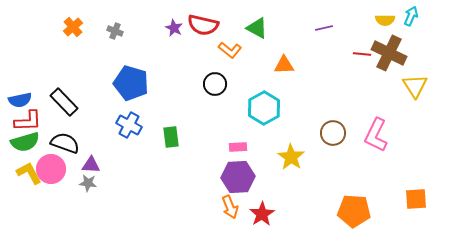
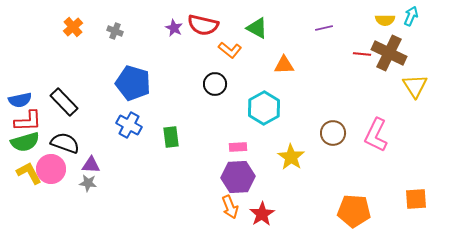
blue pentagon: moved 2 px right
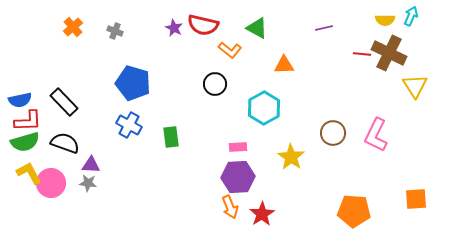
pink circle: moved 14 px down
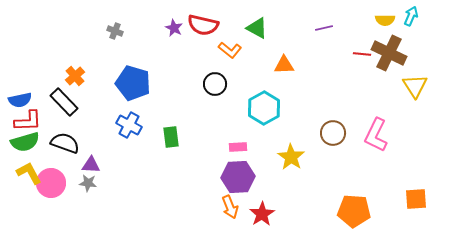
orange cross: moved 2 px right, 49 px down
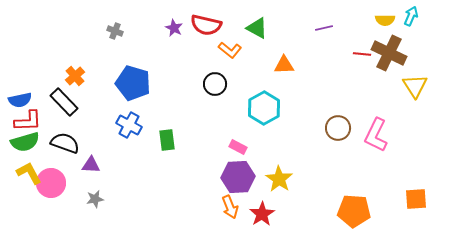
red semicircle: moved 3 px right
brown circle: moved 5 px right, 5 px up
green rectangle: moved 4 px left, 3 px down
pink rectangle: rotated 30 degrees clockwise
yellow star: moved 12 px left, 22 px down
gray star: moved 7 px right, 16 px down; rotated 18 degrees counterclockwise
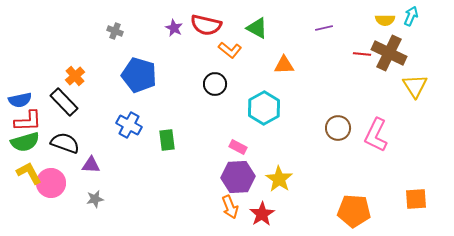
blue pentagon: moved 6 px right, 8 px up
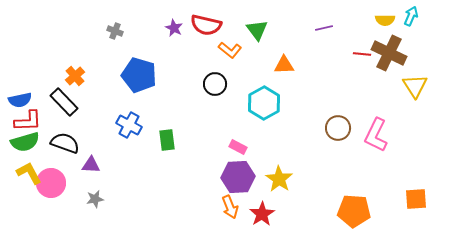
green triangle: moved 2 px down; rotated 25 degrees clockwise
cyan hexagon: moved 5 px up
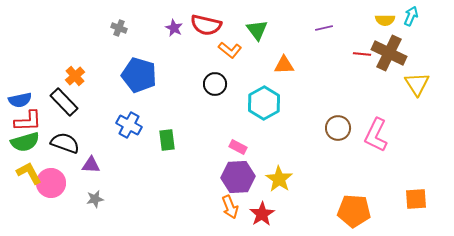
gray cross: moved 4 px right, 3 px up
yellow triangle: moved 2 px right, 2 px up
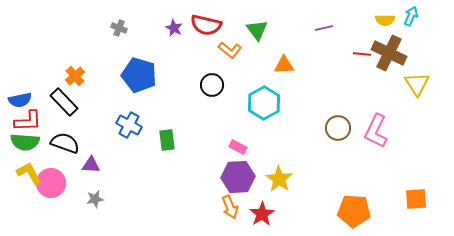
black circle: moved 3 px left, 1 px down
pink L-shape: moved 4 px up
green semicircle: rotated 20 degrees clockwise
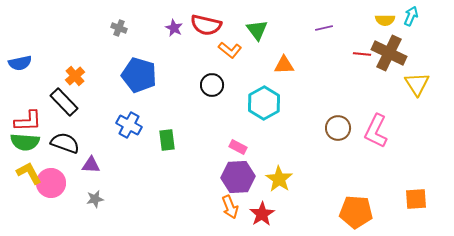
blue semicircle: moved 37 px up
orange pentagon: moved 2 px right, 1 px down
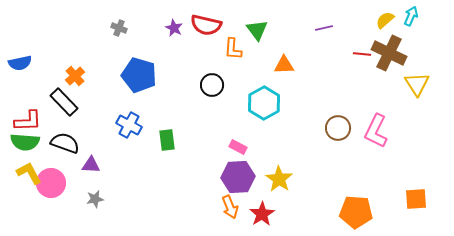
yellow semicircle: rotated 138 degrees clockwise
orange L-shape: moved 3 px right, 1 px up; rotated 55 degrees clockwise
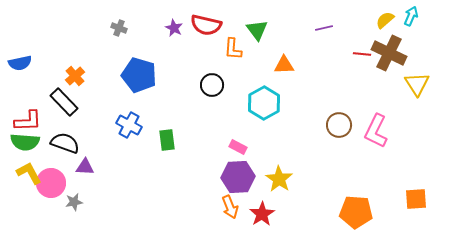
brown circle: moved 1 px right, 3 px up
purple triangle: moved 6 px left, 2 px down
gray star: moved 21 px left, 3 px down
